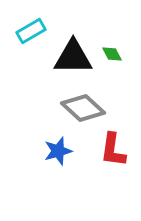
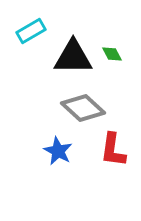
blue star: rotated 28 degrees counterclockwise
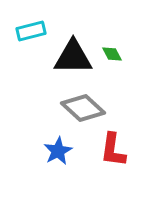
cyan rectangle: rotated 16 degrees clockwise
blue star: rotated 16 degrees clockwise
